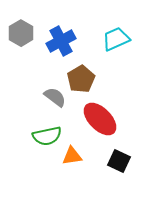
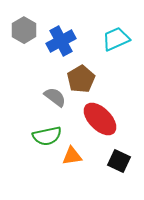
gray hexagon: moved 3 px right, 3 px up
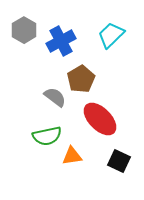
cyan trapezoid: moved 5 px left, 4 px up; rotated 20 degrees counterclockwise
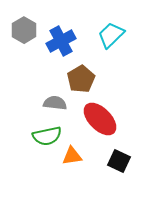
gray semicircle: moved 6 px down; rotated 30 degrees counterclockwise
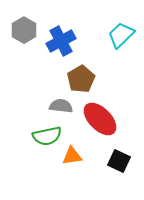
cyan trapezoid: moved 10 px right
gray semicircle: moved 6 px right, 3 px down
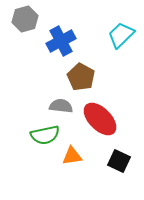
gray hexagon: moved 1 px right, 11 px up; rotated 15 degrees clockwise
brown pentagon: moved 2 px up; rotated 12 degrees counterclockwise
green semicircle: moved 2 px left, 1 px up
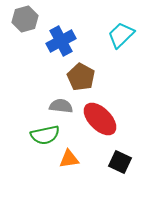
orange triangle: moved 3 px left, 3 px down
black square: moved 1 px right, 1 px down
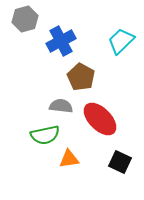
cyan trapezoid: moved 6 px down
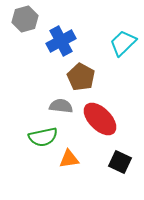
cyan trapezoid: moved 2 px right, 2 px down
green semicircle: moved 2 px left, 2 px down
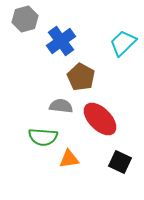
blue cross: rotated 8 degrees counterclockwise
green semicircle: rotated 16 degrees clockwise
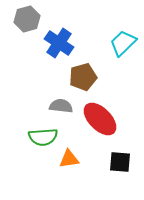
gray hexagon: moved 2 px right
blue cross: moved 2 px left, 2 px down; rotated 20 degrees counterclockwise
brown pentagon: moved 2 px right; rotated 28 degrees clockwise
green semicircle: rotated 8 degrees counterclockwise
black square: rotated 20 degrees counterclockwise
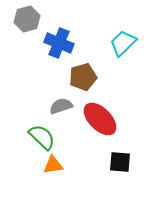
blue cross: rotated 12 degrees counterclockwise
gray semicircle: rotated 25 degrees counterclockwise
green semicircle: moved 1 px left; rotated 132 degrees counterclockwise
orange triangle: moved 16 px left, 6 px down
